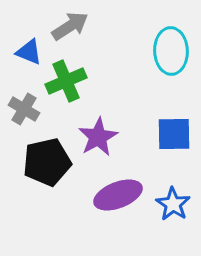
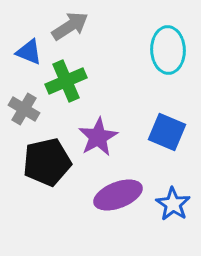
cyan ellipse: moved 3 px left, 1 px up
blue square: moved 7 px left, 2 px up; rotated 24 degrees clockwise
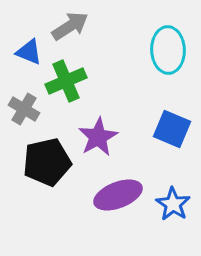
blue square: moved 5 px right, 3 px up
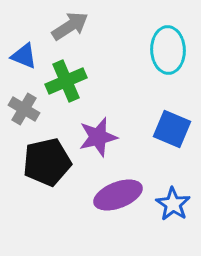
blue triangle: moved 5 px left, 4 px down
purple star: rotated 15 degrees clockwise
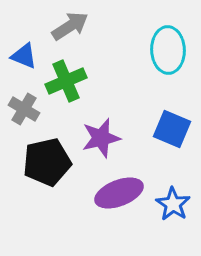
purple star: moved 3 px right, 1 px down
purple ellipse: moved 1 px right, 2 px up
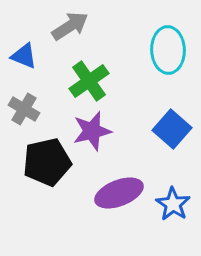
green cross: moved 23 px right; rotated 12 degrees counterclockwise
blue square: rotated 18 degrees clockwise
purple star: moved 9 px left, 7 px up
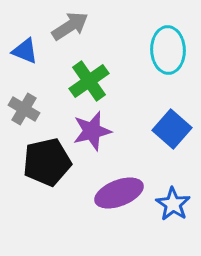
blue triangle: moved 1 px right, 5 px up
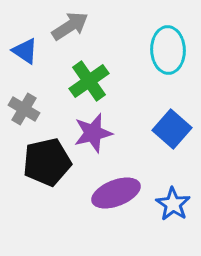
blue triangle: rotated 12 degrees clockwise
purple star: moved 1 px right, 2 px down
purple ellipse: moved 3 px left
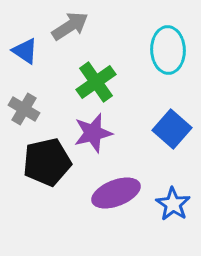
green cross: moved 7 px right, 1 px down
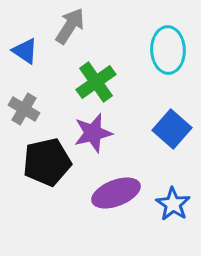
gray arrow: rotated 24 degrees counterclockwise
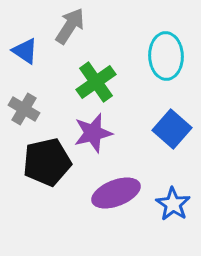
cyan ellipse: moved 2 px left, 6 px down
